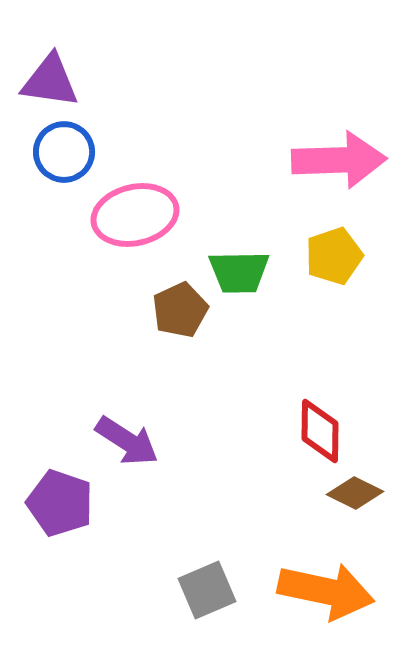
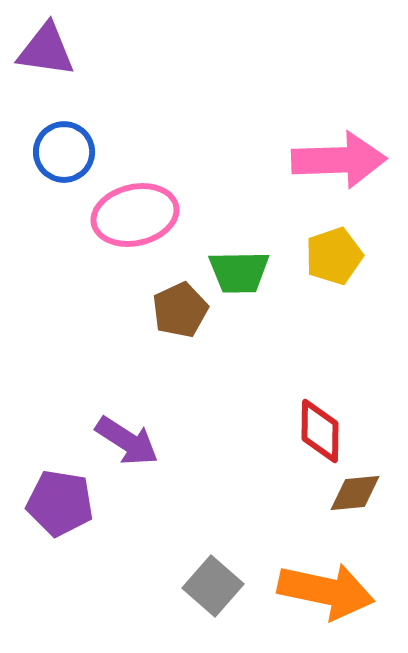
purple triangle: moved 4 px left, 31 px up
brown diamond: rotated 32 degrees counterclockwise
purple pentagon: rotated 10 degrees counterclockwise
gray square: moved 6 px right, 4 px up; rotated 26 degrees counterclockwise
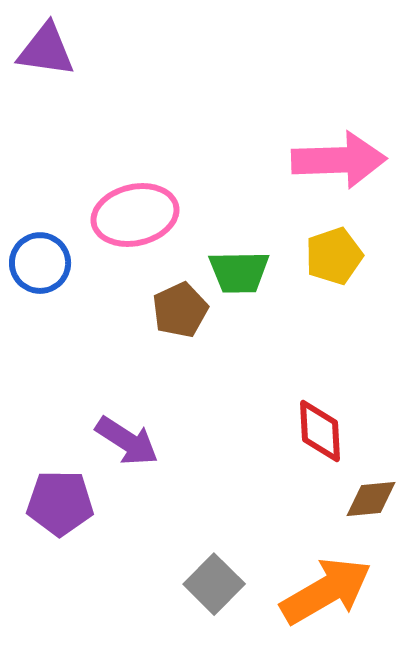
blue circle: moved 24 px left, 111 px down
red diamond: rotated 4 degrees counterclockwise
brown diamond: moved 16 px right, 6 px down
purple pentagon: rotated 8 degrees counterclockwise
gray square: moved 1 px right, 2 px up; rotated 4 degrees clockwise
orange arrow: rotated 42 degrees counterclockwise
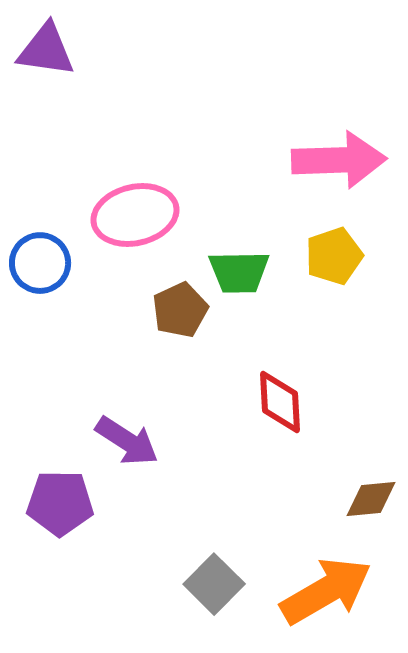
red diamond: moved 40 px left, 29 px up
